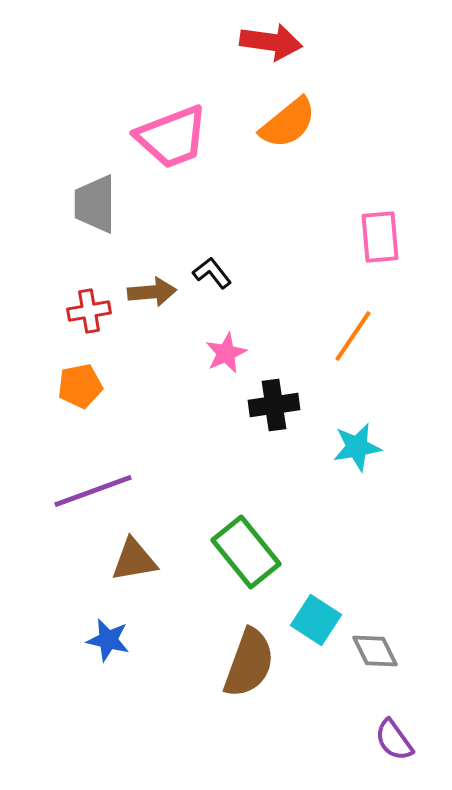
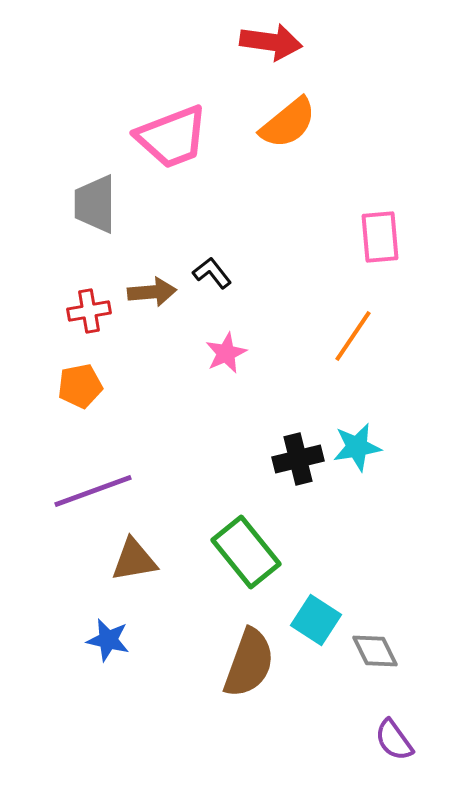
black cross: moved 24 px right, 54 px down; rotated 6 degrees counterclockwise
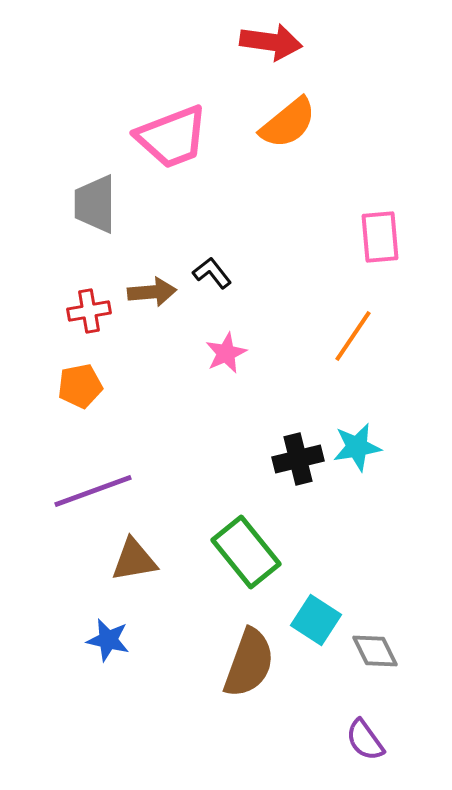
purple semicircle: moved 29 px left
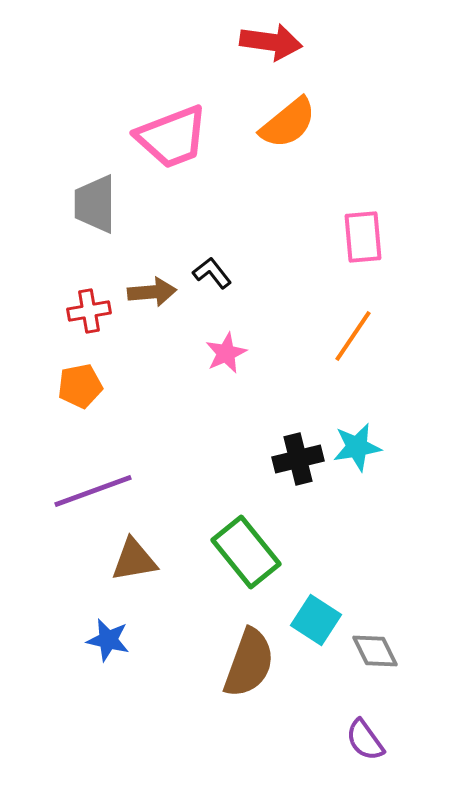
pink rectangle: moved 17 px left
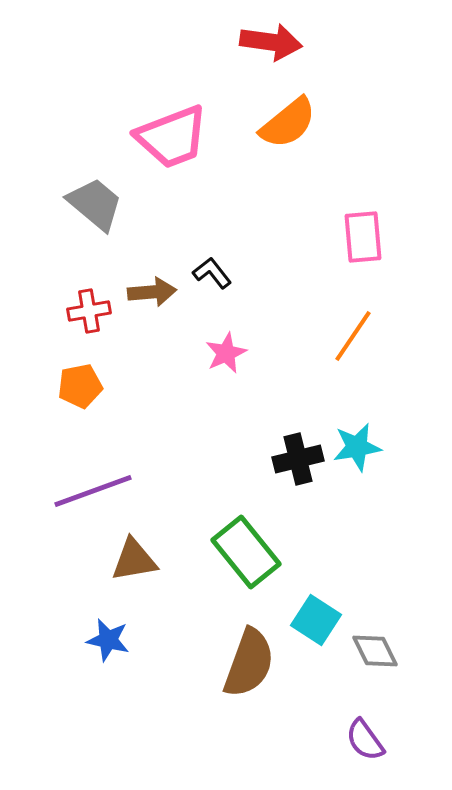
gray trapezoid: rotated 130 degrees clockwise
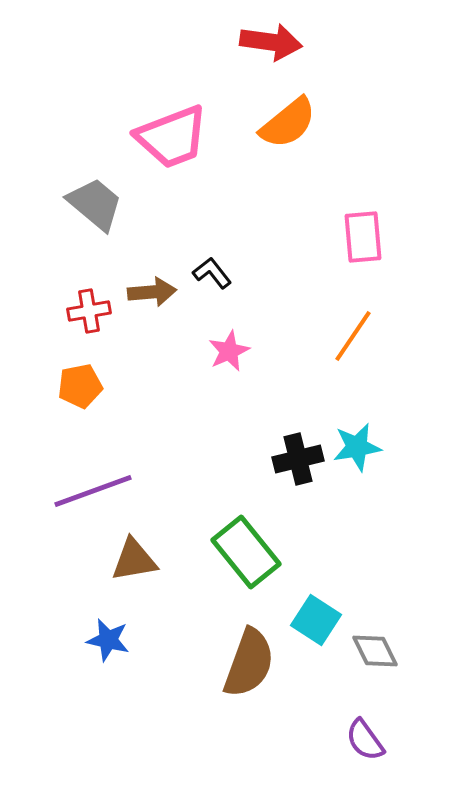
pink star: moved 3 px right, 2 px up
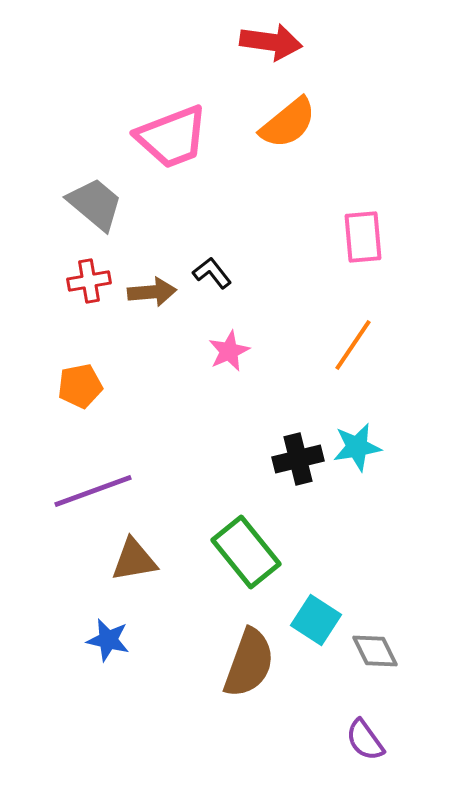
red cross: moved 30 px up
orange line: moved 9 px down
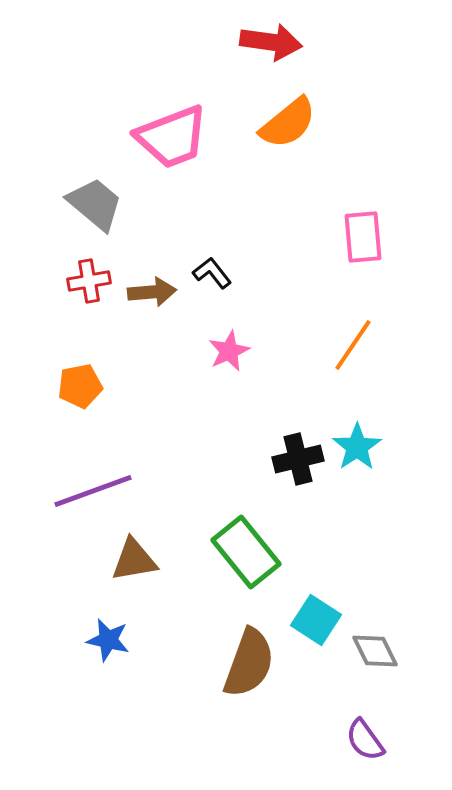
cyan star: rotated 24 degrees counterclockwise
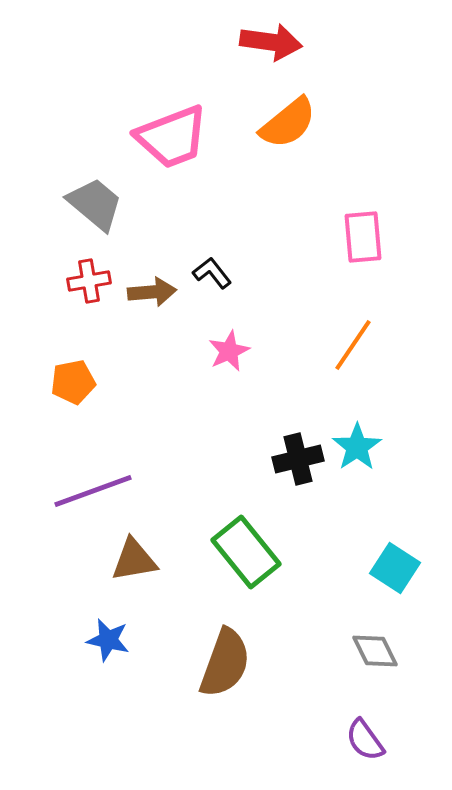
orange pentagon: moved 7 px left, 4 px up
cyan square: moved 79 px right, 52 px up
brown semicircle: moved 24 px left
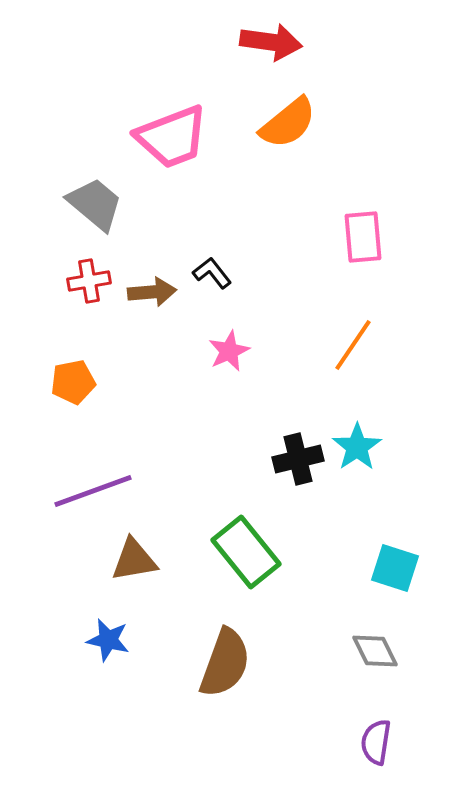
cyan square: rotated 15 degrees counterclockwise
purple semicircle: moved 11 px right, 2 px down; rotated 45 degrees clockwise
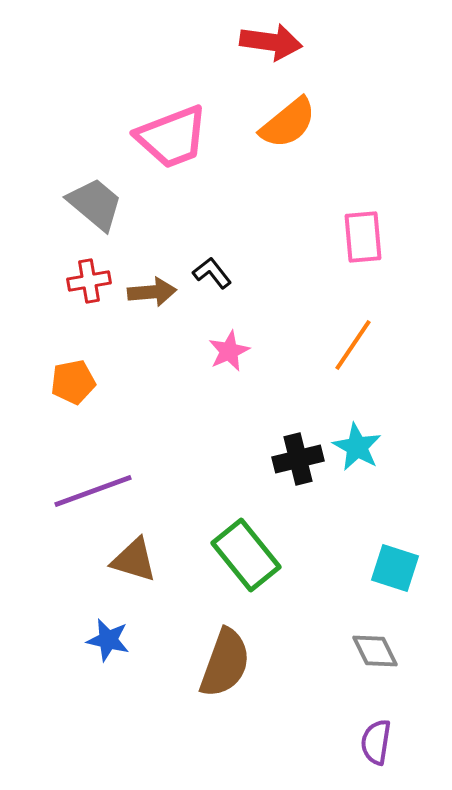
cyan star: rotated 9 degrees counterclockwise
green rectangle: moved 3 px down
brown triangle: rotated 27 degrees clockwise
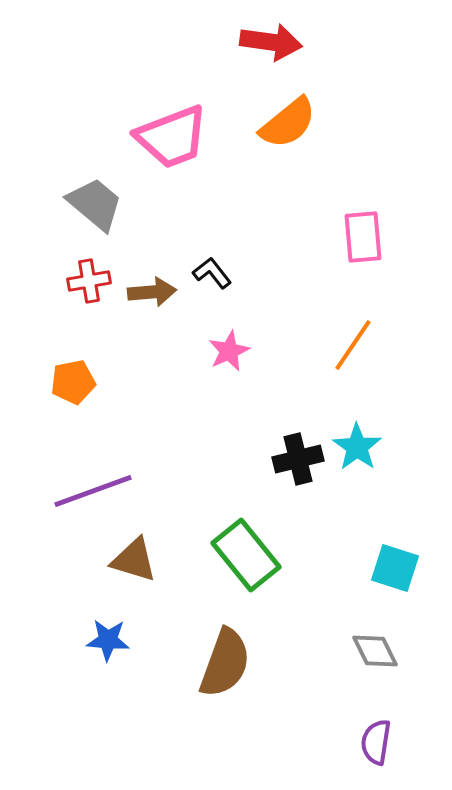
cyan star: rotated 6 degrees clockwise
blue star: rotated 9 degrees counterclockwise
